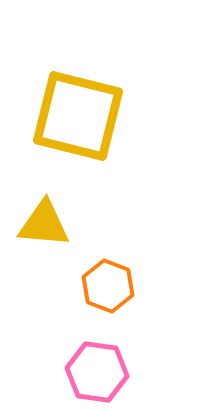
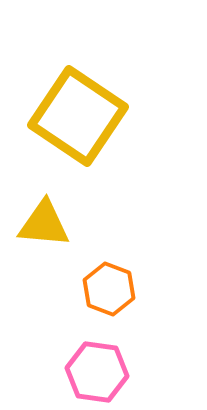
yellow square: rotated 20 degrees clockwise
orange hexagon: moved 1 px right, 3 px down
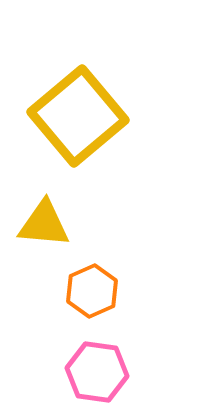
yellow square: rotated 16 degrees clockwise
orange hexagon: moved 17 px left, 2 px down; rotated 15 degrees clockwise
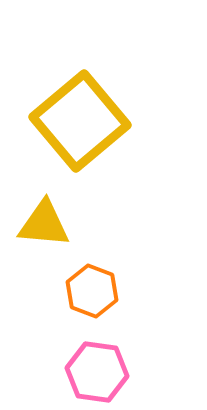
yellow square: moved 2 px right, 5 px down
orange hexagon: rotated 15 degrees counterclockwise
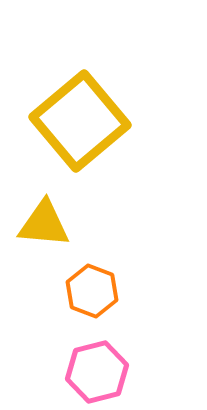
pink hexagon: rotated 22 degrees counterclockwise
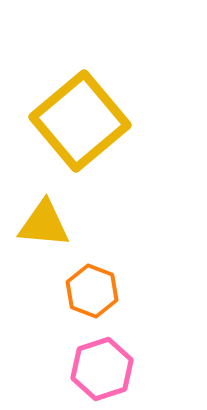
pink hexagon: moved 5 px right, 3 px up; rotated 4 degrees counterclockwise
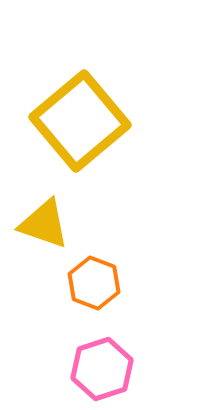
yellow triangle: rotated 14 degrees clockwise
orange hexagon: moved 2 px right, 8 px up
